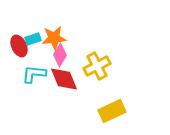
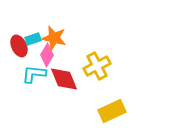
orange star: rotated 20 degrees clockwise
pink diamond: moved 13 px left
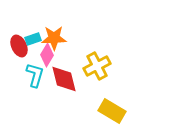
orange star: rotated 15 degrees counterclockwise
cyan L-shape: moved 1 px right, 1 px down; rotated 100 degrees clockwise
red diamond: rotated 8 degrees clockwise
yellow rectangle: rotated 56 degrees clockwise
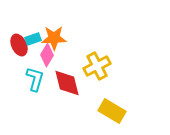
red ellipse: moved 1 px up
cyan L-shape: moved 4 px down
red diamond: moved 3 px right, 4 px down
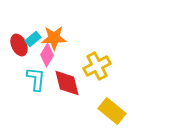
cyan rectangle: rotated 21 degrees counterclockwise
cyan L-shape: moved 1 px right; rotated 10 degrees counterclockwise
yellow rectangle: rotated 8 degrees clockwise
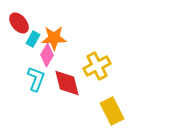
cyan rectangle: rotated 21 degrees counterclockwise
red ellipse: moved 22 px up; rotated 15 degrees counterclockwise
cyan L-shape: rotated 15 degrees clockwise
yellow rectangle: rotated 24 degrees clockwise
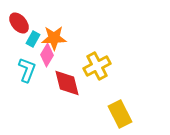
cyan L-shape: moved 9 px left, 9 px up
yellow rectangle: moved 8 px right, 3 px down
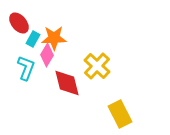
yellow cross: rotated 20 degrees counterclockwise
cyan L-shape: moved 1 px left, 2 px up
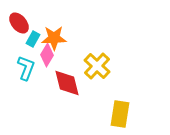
yellow rectangle: rotated 36 degrees clockwise
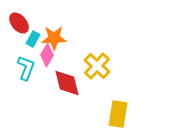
yellow rectangle: moved 2 px left
